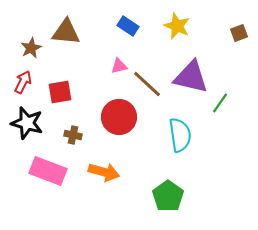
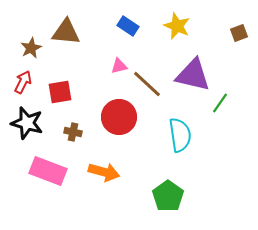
purple triangle: moved 2 px right, 2 px up
brown cross: moved 3 px up
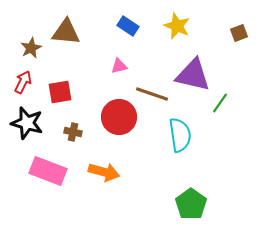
brown line: moved 5 px right, 10 px down; rotated 24 degrees counterclockwise
green pentagon: moved 23 px right, 8 px down
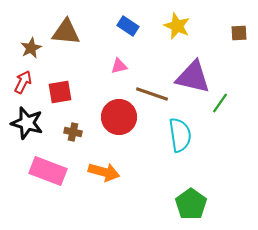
brown square: rotated 18 degrees clockwise
purple triangle: moved 2 px down
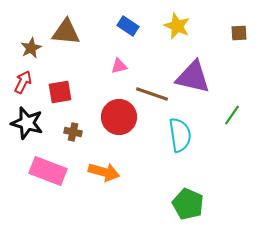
green line: moved 12 px right, 12 px down
green pentagon: moved 3 px left; rotated 12 degrees counterclockwise
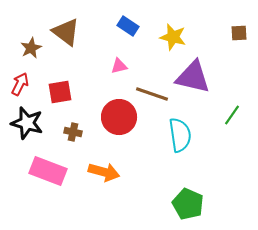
yellow star: moved 4 px left, 11 px down; rotated 8 degrees counterclockwise
brown triangle: rotated 32 degrees clockwise
red arrow: moved 3 px left, 2 px down
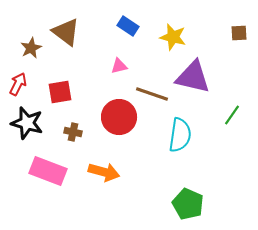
red arrow: moved 2 px left
cyan semicircle: rotated 16 degrees clockwise
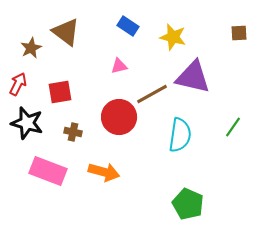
brown line: rotated 48 degrees counterclockwise
green line: moved 1 px right, 12 px down
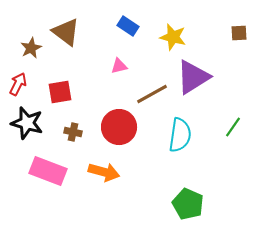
purple triangle: rotated 45 degrees counterclockwise
red circle: moved 10 px down
